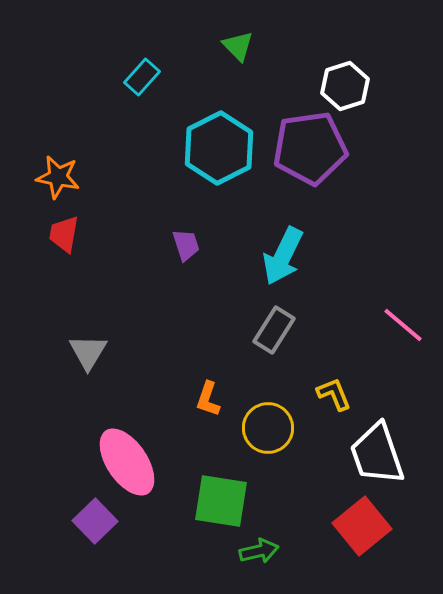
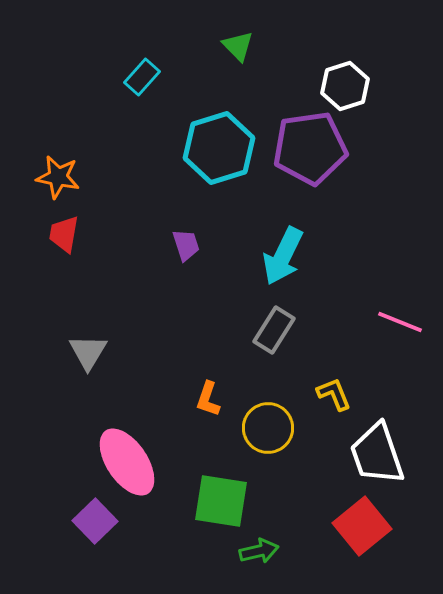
cyan hexagon: rotated 10 degrees clockwise
pink line: moved 3 px left, 3 px up; rotated 18 degrees counterclockwise
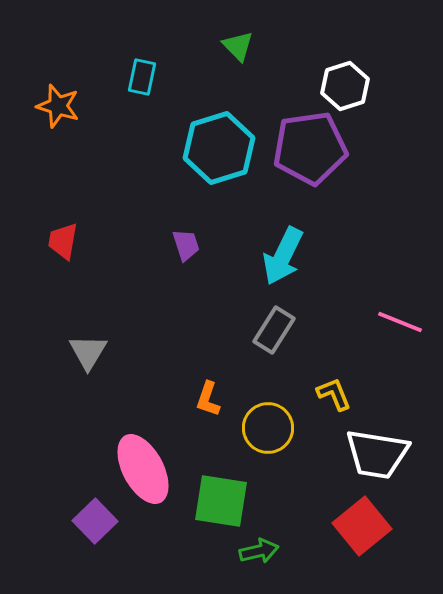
cyan rectangle: rotated 30 degrees counterclockwise
orange star: moved 71 px up; rotated 6 degrees clockwise
red trapezoid: moved 1 px left, 7 px down
white trapezoid: rotated 62 degrees counterclockwise
pink ellipse: moved 16 px right, 7 px down; rotated 6 degrees clockwise
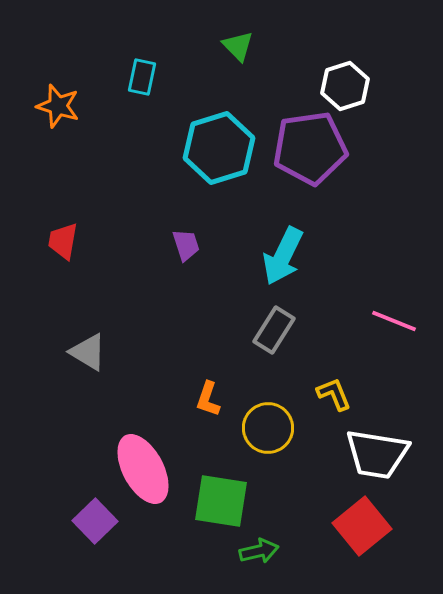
pink line: moved 6 px left, 1 px up
gray triangle: rotated 30 degrees counterclockwise
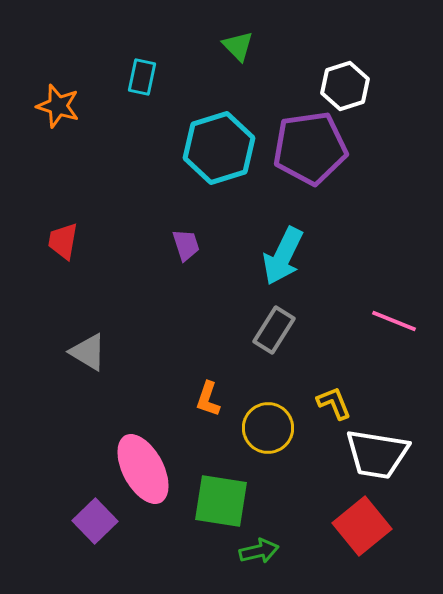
yellow L-shape: moved 9 px down
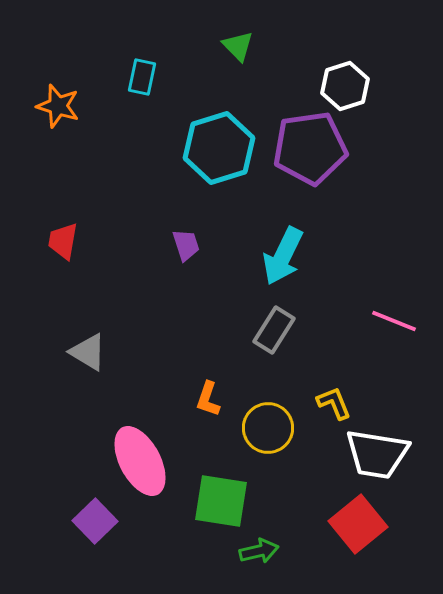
pink ellipse: moved 3 px left, 8 px up
red square: moved 4 px left, 2 px up
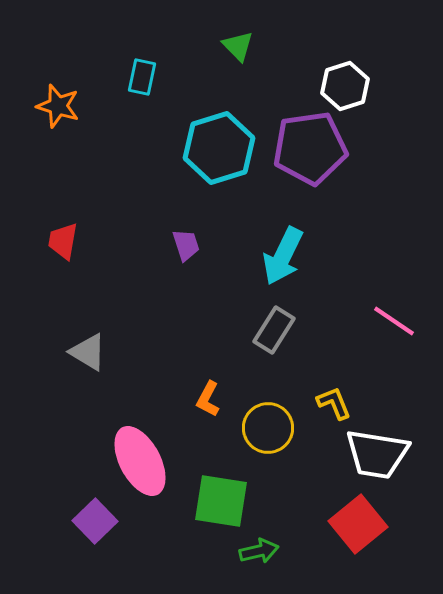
pink line: rotated 12 degrees clockwise
orange L-shape: rotated 9 degrees clockwise
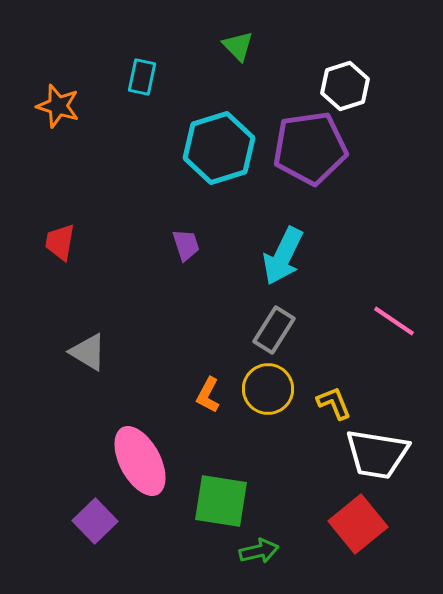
red trapezoid: moved 3 px left, 1 px down
orange L-shape: moved 4 px up
yellow circle: moved 39 px up
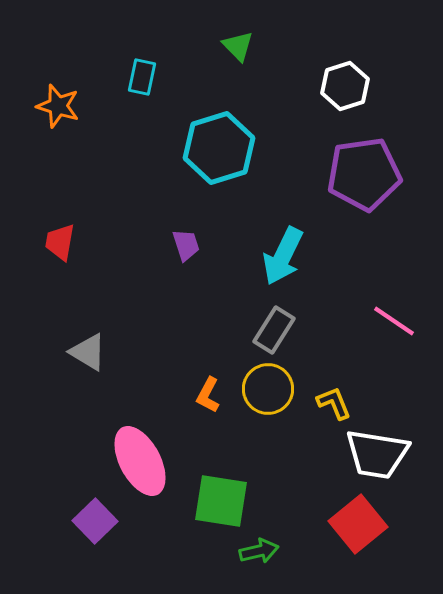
purple pentagon: moved 54 px right, 26 px down
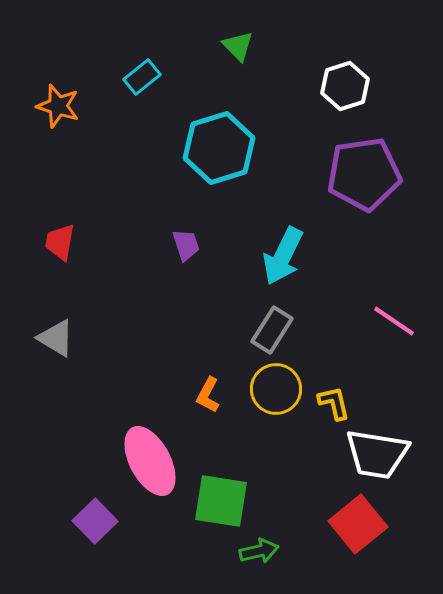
cyan rectangle: rotated 39 degrees clockwise
gray rectangle: moved 2 px left
gray triangle: moved 32 px left, 14 px up
yellow circle: moved 8 px right
yellow L-shape: rotated 9 degrees clockwise
pink ellipse: moved 10 px right
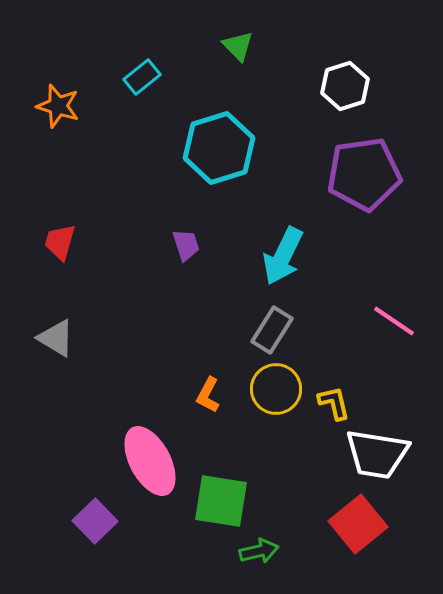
red trapezoid: rotated 6 degrees clockwise
